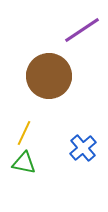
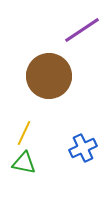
blue cross: rotated 16 degrees clockwise
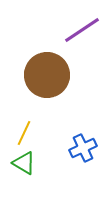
brown circle: moved 2 px left, 1 px up
green triangle: rotated 20 degrees clockwise
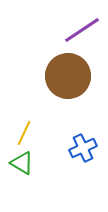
brown circle: moved 21 px right, 1 px down
green triangle: moved 2 px left
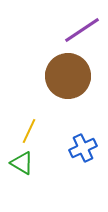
yellow line: moved 5 px right, 2 px up
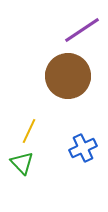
green triangle: rotated 15 degrees clockwise
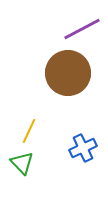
purple line: moved 1 px up; rotated 6 degrees clockwise
brown circle: moved 3 px up
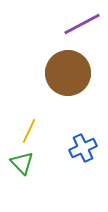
purple line: moved 5 px up
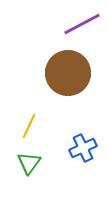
yellow line: moved 5 px up
green triangle: moved 7 px right; rotated 20 degrees clockwise
